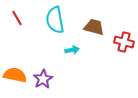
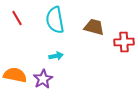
red cross: rotated 18 degrees counterclockwise
cyan arrow: moved 16 px left, 6 px down
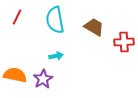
red line: moved 1 px up; rotated 56 degrees clockwise
brown trapezoid: rotated 15 degrees clockwise
